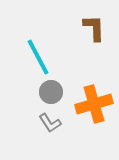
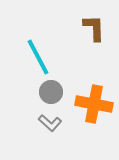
orange cross: rotated 27 degrees clockwise
gray L-shape: rotated 15 degrees counterclockwise
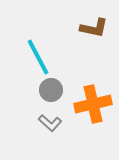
brown L-shape: rotated 104 degrees clockwise
gray circle: moved 2 px up
orange cross: moved 1 px left; rotated 24 degrees counterclockwise
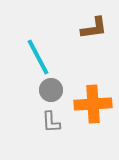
brown L-shape: rotated 20 degrees counterclockwise
orange cross: rotated 9 degrees clockwise
gray L-shape: moved 1 px right, 1 px up; rotated 45 degrees clockwise
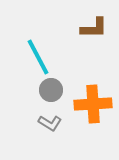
brown L-shape: rotated 8 degrees clockwise
gray L-shape: moved 1 px left, 1 px down; rotated 55 degrees counterclockwise
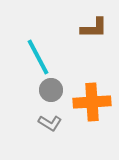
orange cross: moved 1 px left, 2 px up
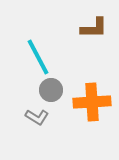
gray L-shape: moved 13 px left, 6 px up
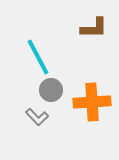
gray L-shape: rotated 15 degrees clockwise
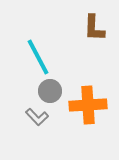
brown L-shape: rotated 92 degrees clockwise
gray circle: moved 1 px left, 1 px down
orange cross: moved 4 px left, 3 px down
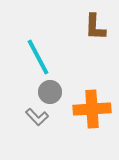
brown L-shape: moved 1 px right, 1 px up
gray circle: moved 1 px down
orange cross: moved 4 px right, 4 px down
